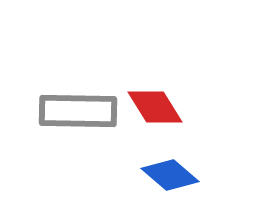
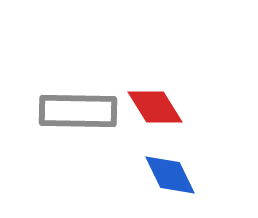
blue diamond: rotated 24 degrees clockwise
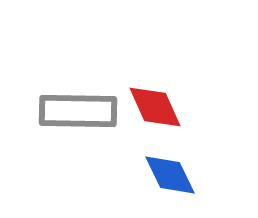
red diamond: rotated 8 degrees clockwise
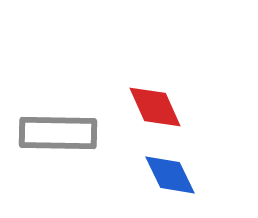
gray rectangle: moved 20 px left, 22 px down
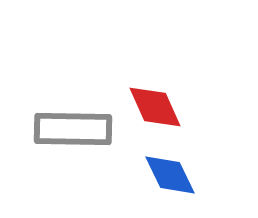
gray rectangle: moved 15 px right, 4 px up
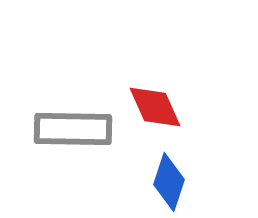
blue diamond: moved 1 px left, 7 px down; rotated 44 degrees clockwise
